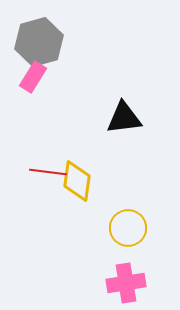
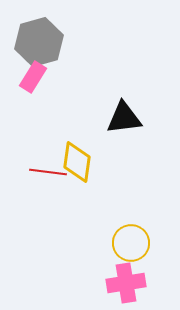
yellow diamond: moved 19 px up
yellow circle: moved 3 px right, 15 px down
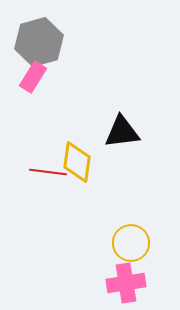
black triangle: moved 2 px left, 14 px down
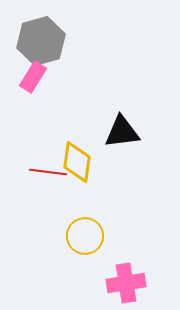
gray hexagon: moved 2 px right, 1 px up
yellow circle: moved 46 px left, 7 px up
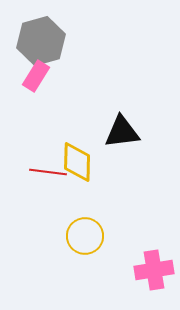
pink rectangle: moved 3 px right, 1 px up
yellow diamond: rotated 6 degrees counterclockwise
pink cross: moved 28 px right, 13 px up
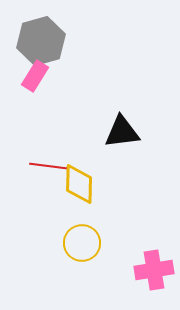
pink rectangle: moved 1 px left
yellow diamond: moved 2 px right, 22 px down
red line: moved 6 px up
yellow circle: moved 3 px left, 7 px down
